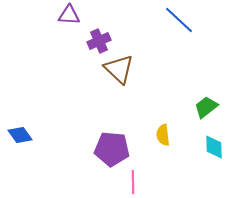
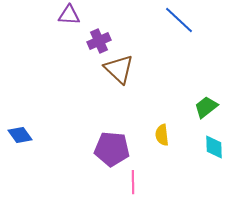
yellow semicircle: moved 1 px left
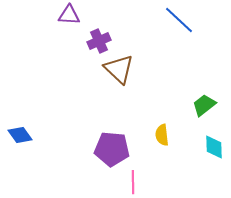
green trapezoid: moved 2 px left, 2 px up
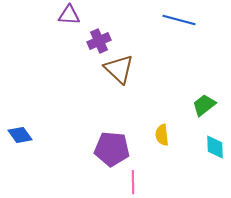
blue line: rotated 28 degrees counterclockwise
cyan diamond: moved 1 px right
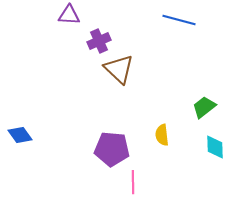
green trapezoid: moved 2 px down
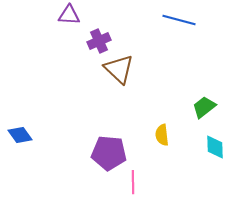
purple pentagon: moved 3 px left, 4 px down
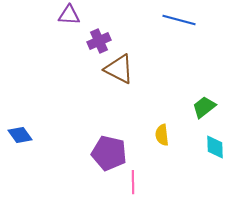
brown triangle: rotated 16 degrees counterclockwise
purple pentagon: rotated 8 degrees clockwise
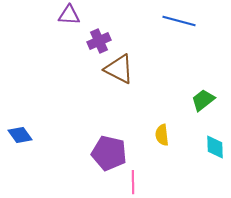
blue line: moved 1 px down
green trapezoid: moved 1 px left, 7 px up
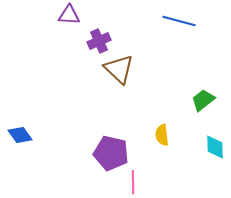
brown triangle: rotated 16 degrees clockwise
purple pentagon: moved 2 px right
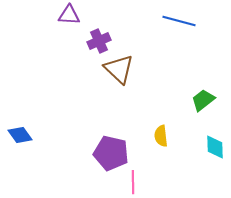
yellow semicircle: moved 1 px left, 1 px down
